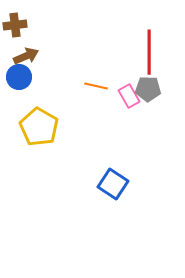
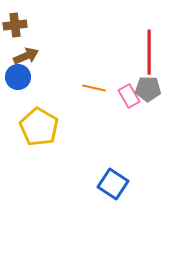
blue circle: moved 1 px left
orange line: moved 2 px left, 2 px down
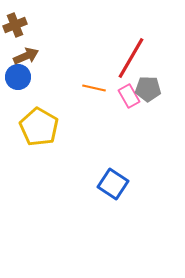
brown cross: rotated 15 degrees counterclockwise
red line: moved 18 px left, 6 px down; rotated 30 degrees clockwise
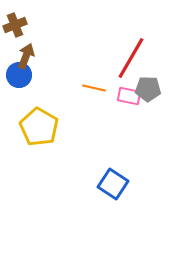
brown arrow: rotated 45 degrees counterclockwise
blue circle: moved 1 px right, 2 px up
pink rectangle: rotated 50 degrees counterclockwise
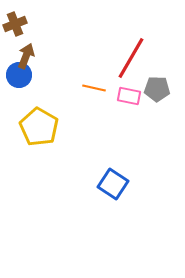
brown cross: moved 1 px up
gray pentagon: moved 9 px right
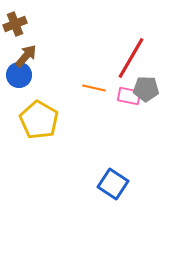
brown arrow: rotated 20 degrees clockwise
gray pentagon: moved 11 px left
yellow pentagon: moved 7 px up
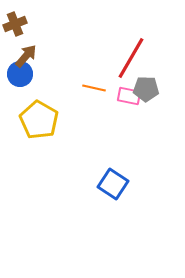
blue circle: moved 1 px right, 1 px up
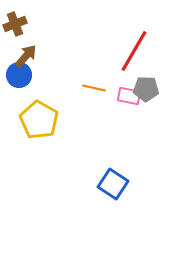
red line: moved 3 px right, 7 px up
blue circle: moved 1 px left, 1 px down
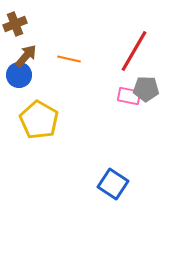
orange line: moved 25 px left, 29 px up
